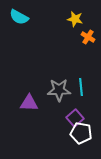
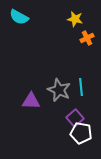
orange cross: moved 1 px left, 1 px down; rotated 32 degrees clockwise
gray star: rotated 25 degrees clockwise
purple triangle: moved 2 px right, 2 px up
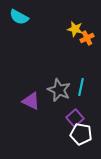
yellow star: moved 10 px down
cyan line: rotated 18 degrees clockwise
purple triangle: rotated 24 degrees clockwise
white pentagon: moved 1 px down
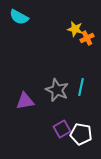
gray star: moved 2 px left
purple triangle: moved 6 px left; rotated 36 degrees counterclockwise
purple square: moved 13 px left, 11 px down; rotated 12 degrees clockwise
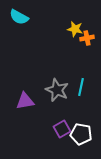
orange cross: rotated 16 degrees clockwise
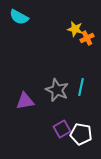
orange cross: rotated 16 degrees counterclockwise
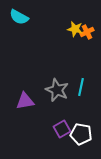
orange cross: moved 6 px up
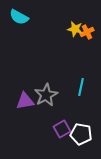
gray star: moved 11 px left, 5 px down; rotated 20 degrees clockwise
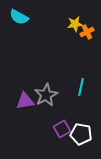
yellow star: moved 5 px up; rotated 21 degrees counterclockwise
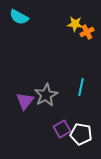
yellow star: rotated 14 degrees clockwise
purple triangle: rotated 42 degrees counterclockwise
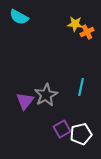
white pentagon: rotated 25 degrees counterclockwise
